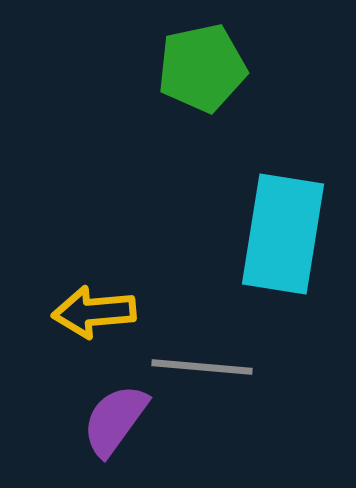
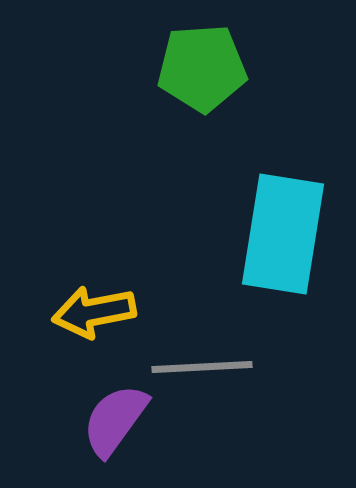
green pentagon: rotated 8 degrees clockwise
yellow arrow: rotated 6 degrees counterclockwise
gray line: rotated 8 degrees counterclockwise
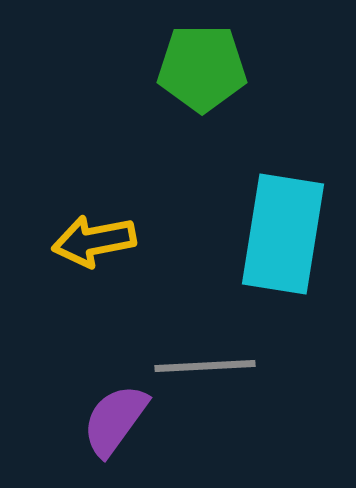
green pentagon: rotated 4 degrees clockwise
yellow arrow: moved 71 px up
gray line: moved 3 px right, 1 px up
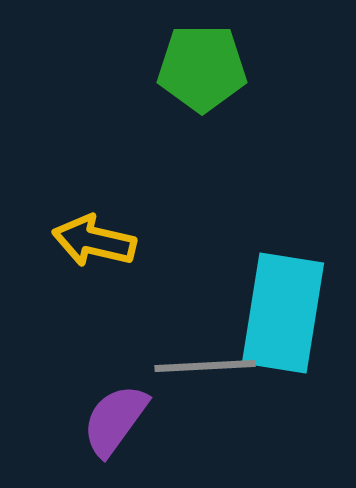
cyan rectangle: moved 79 px down
yellow arrow: rotated 24 degrees clockwise
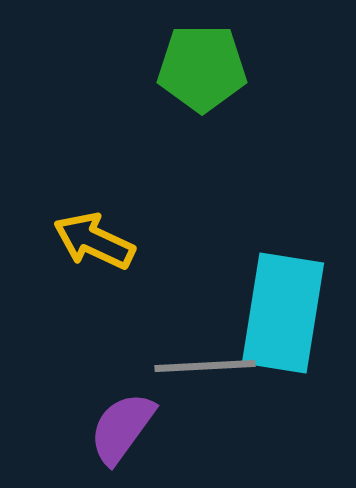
yellow arrow: rotated 12 degrees clockwise
purple semicircle: moved 7 px right, 8 px down
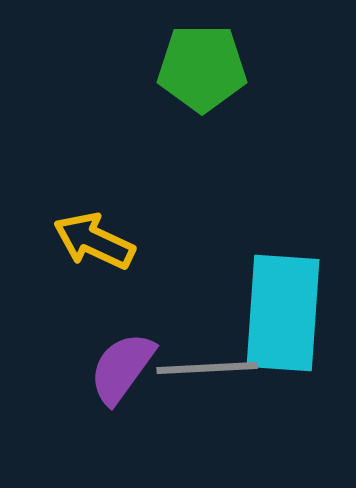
cyan rectangle: rotated 5 degrees counterclockwise
gray line: moved 2 px right, 2 px down
purple semicircle: moved 60 px up
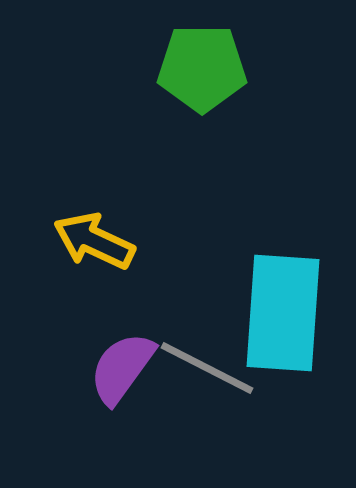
gray line: rotated 30 degrees clockwise
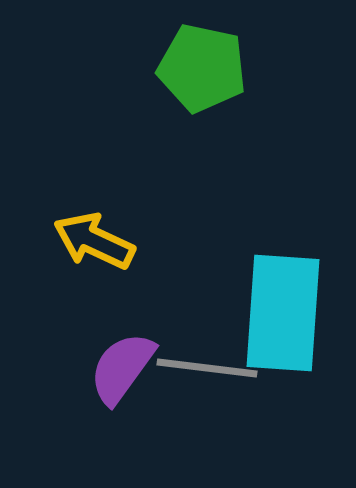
green pentagon: rotated 12 degrees clockwise
gray line: rotated 20 degrees counterclockwise
